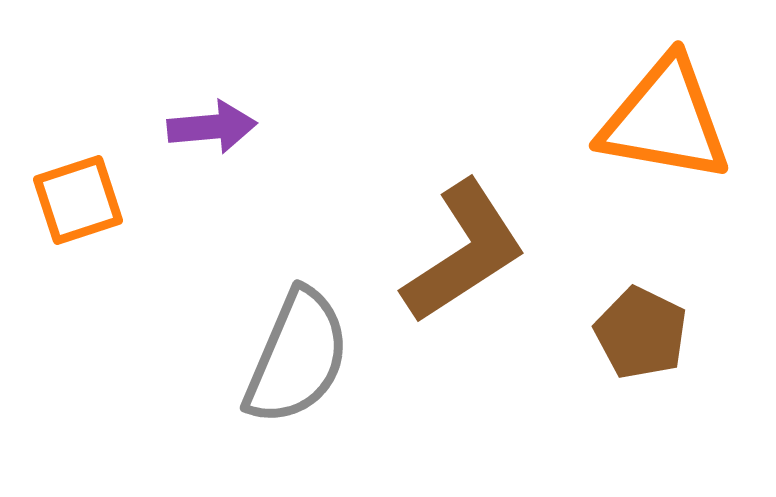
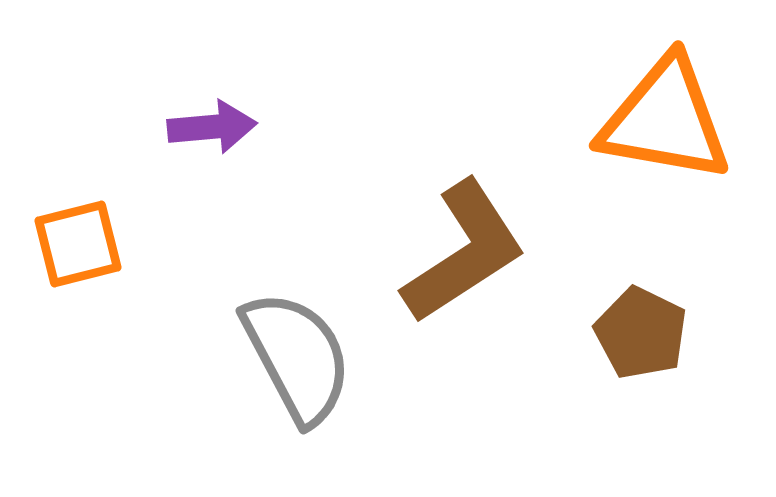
orange square: moved 44 px down; rotated 4 degrees clockwise
gray semicircle: rotated 51 degrees counterclockwise
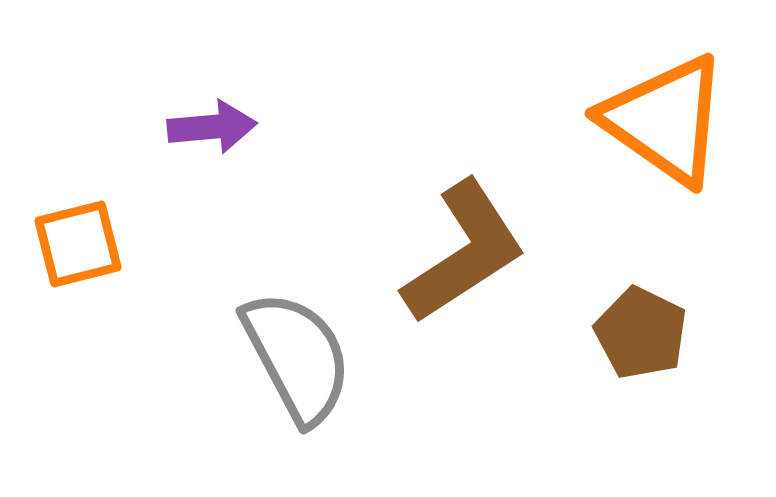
orange triangle: rotated 25 degrees clockwise
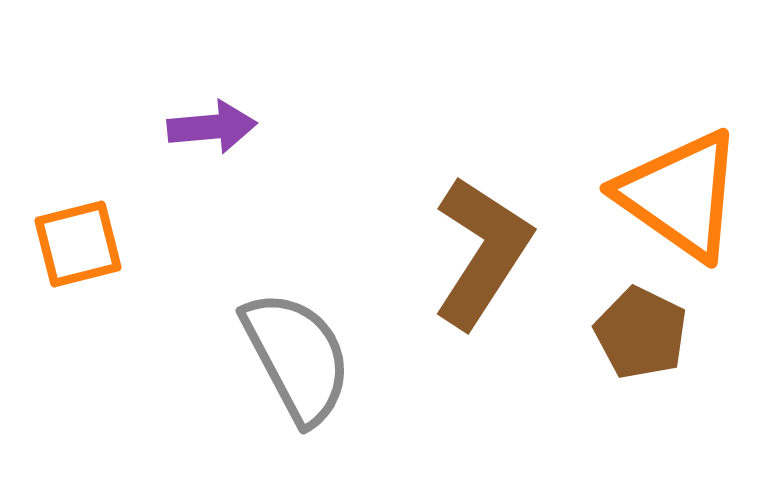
orange triangle: moved 15 px right, 75 px down
brown L-shape: moved 18 px right; rotated 24 degrees counterclockwise
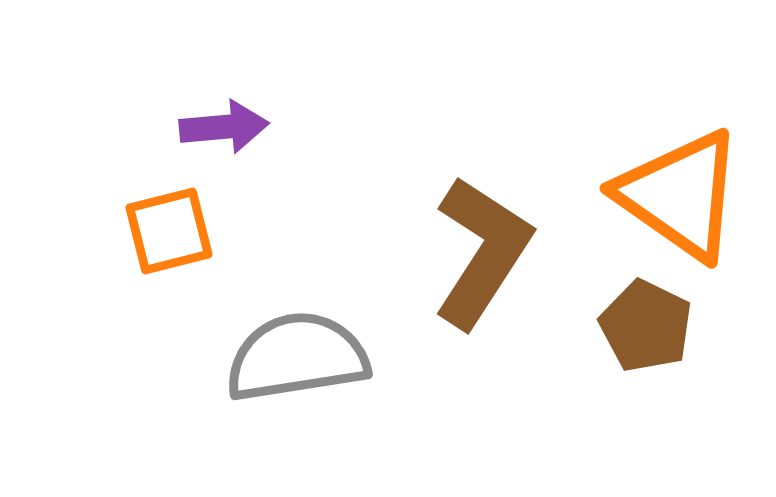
purple arrow: moved 12 px right
orange square: moved 91 px right, 13 px up
brown pentagon: moved 5 px right, 7 px up
gray semicircle: rotated 71 degrees counterclockwise
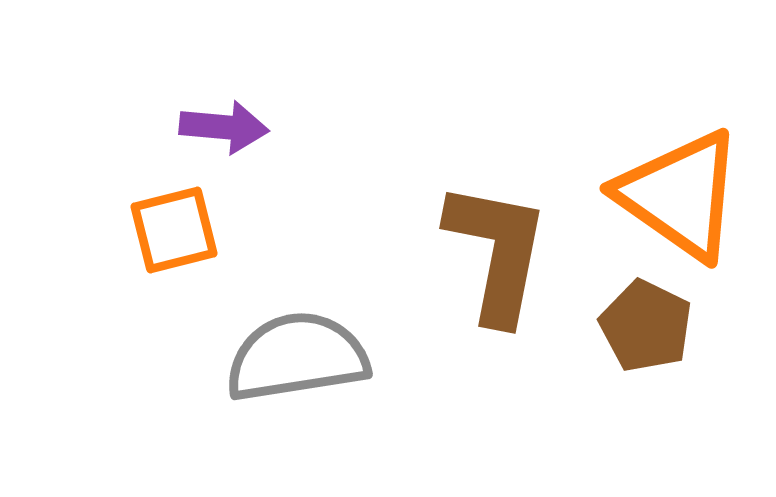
purple arrow: rotated 10 degrees clockwise
orange square: moved 5 px right, 1 px up
brown L-shape: moved 15 px right; rotated 22 degrees counterclockwise
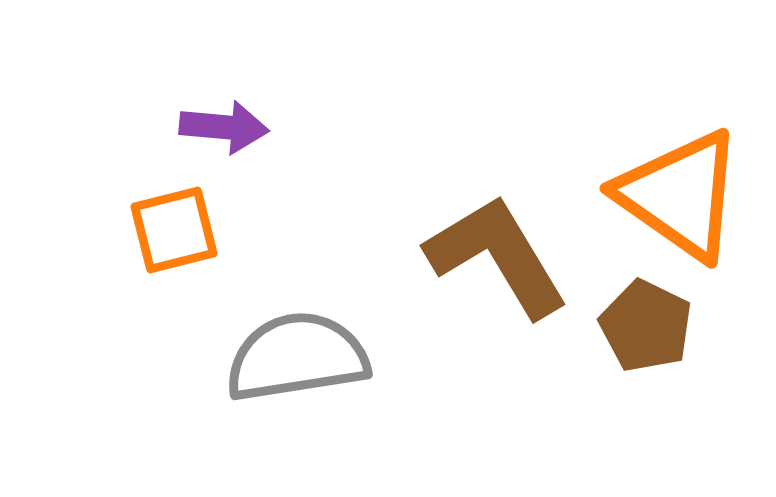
brown L-shape: moved 4 px down; rotated 42 degrees counterclockwise
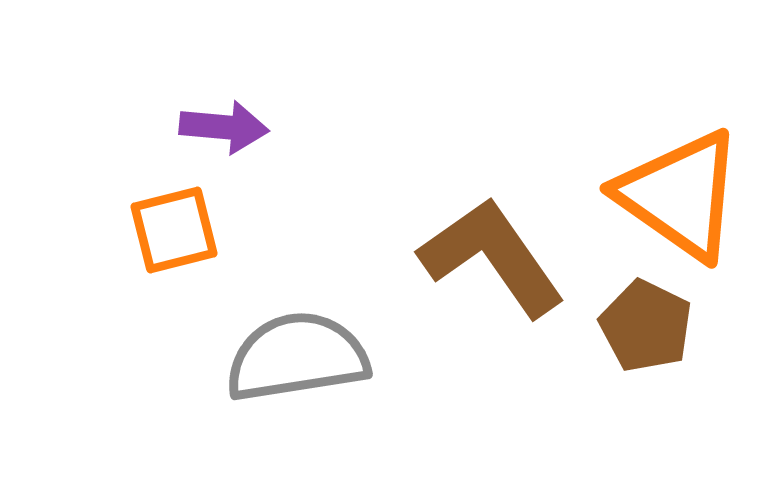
brown L-shape: moved 5 px left, 1 px down; rotated 4 degrees counterclockwise
